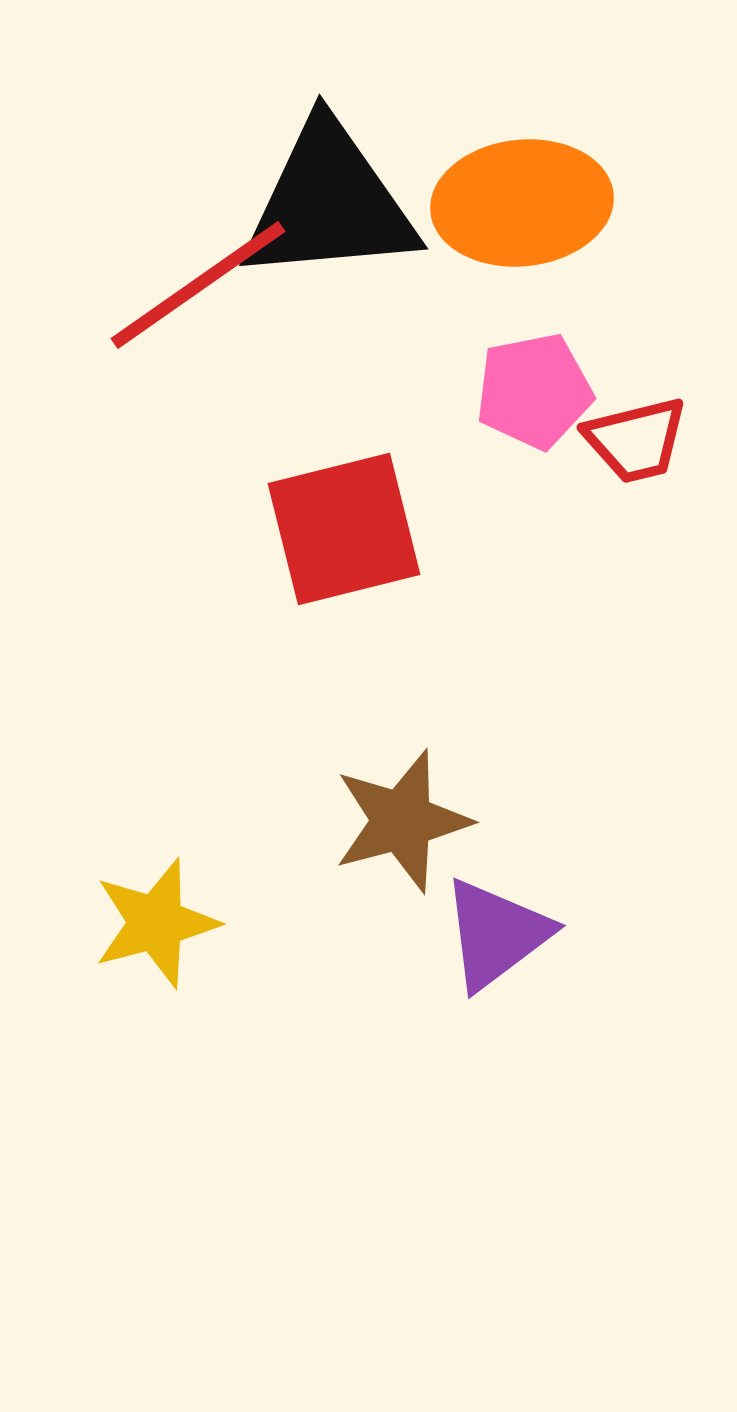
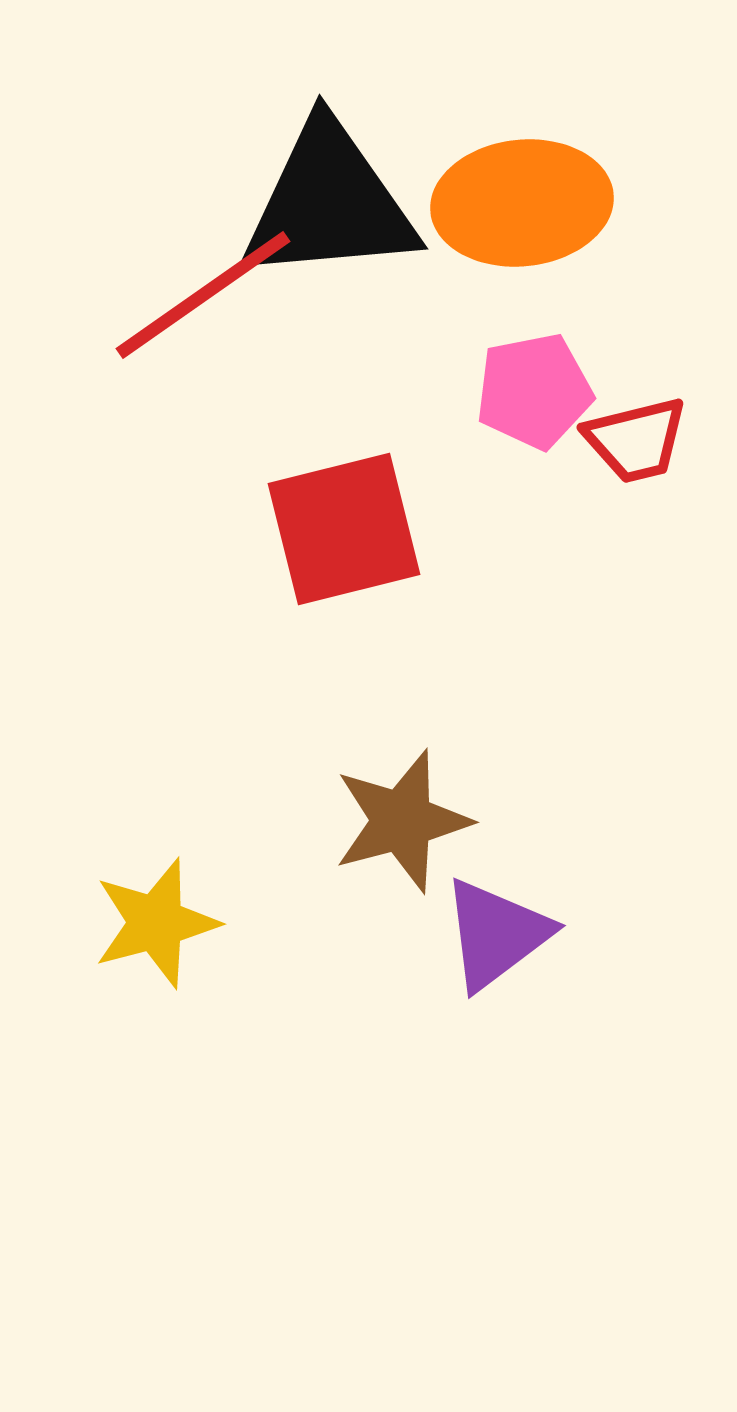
red line: moved 5 px right, 10 px down
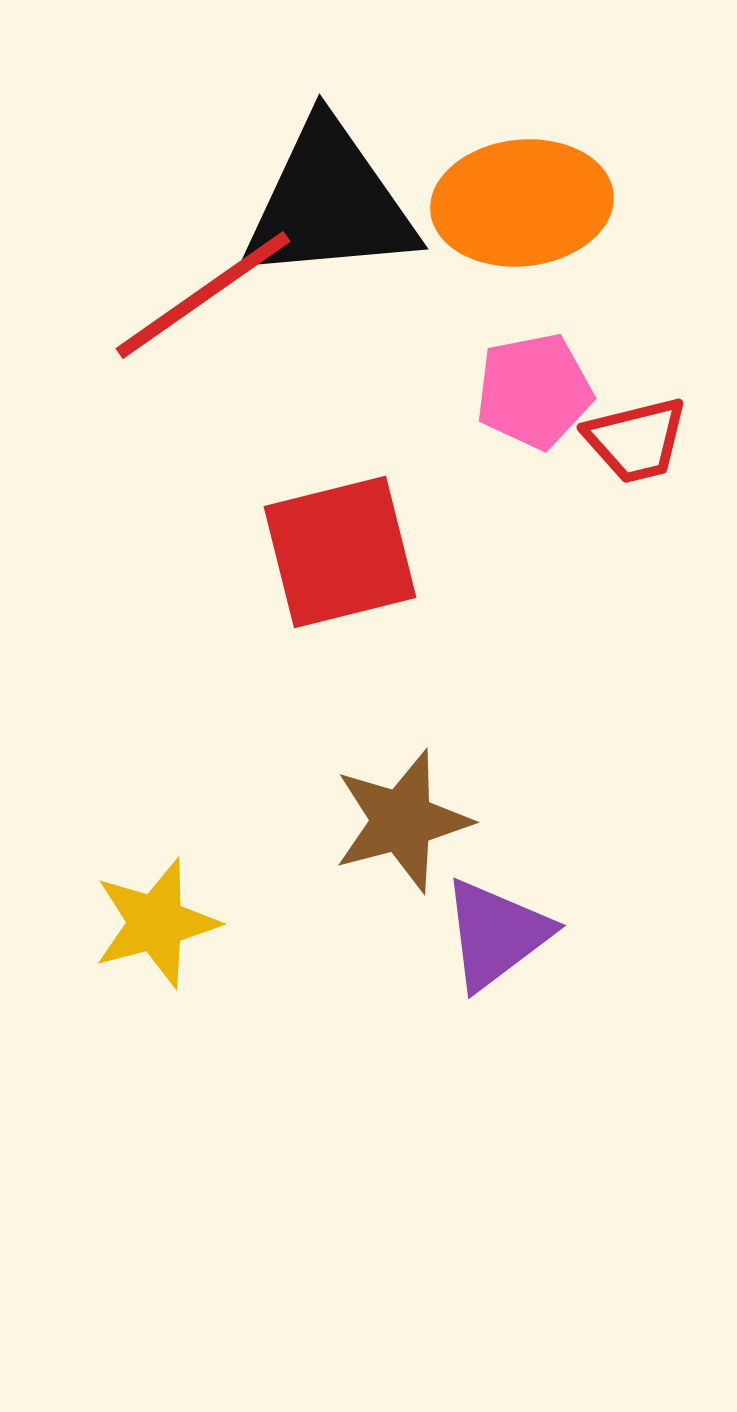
red square: moved 4 px left, 23 px down
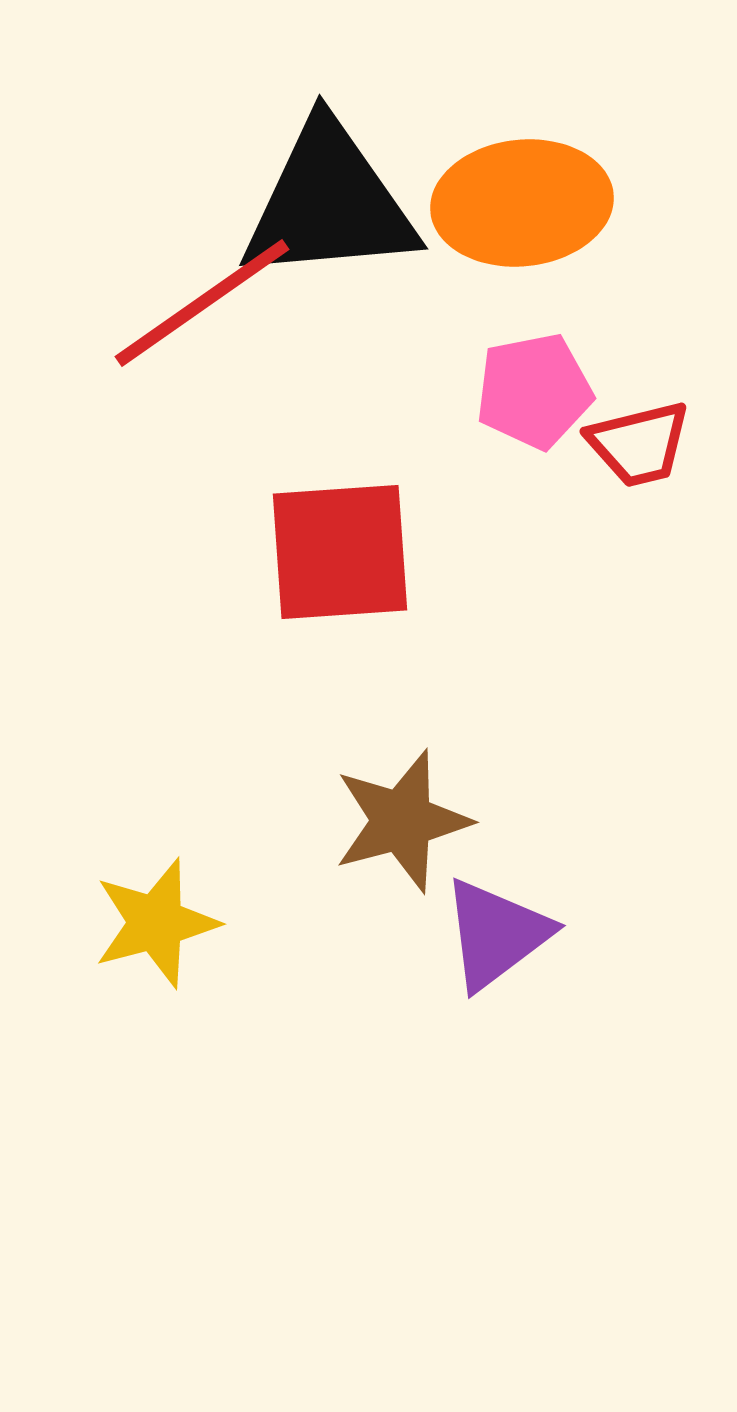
red line: moved 1 px left, 8 px down
red trapezoid: moved 3 px right, 4 px down
red square: rotated 10 degrees clockwise
